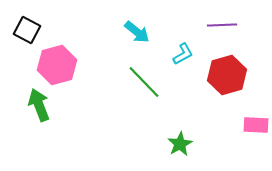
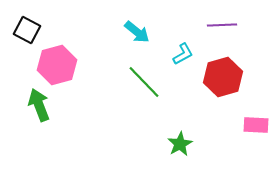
red hexagon: moved 4 px left, 2 px down
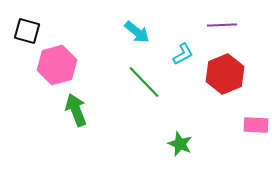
black square: moved 1 px down; rotated 12 degrees counterclockwise
red hexagon: moved 2 px right, 3 px up; rotated 6 degrees counterclockwise
green arrow: moved 37 px right, 5 px down
green star: rotated 20 degrees counterclockwise
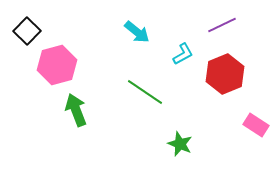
purple line: rotated 24 degrees counterclockwise
black square: rotated 28 degrees clockwise
green line: moved 1 px right, 10 px down; rotated 12 degrees counterclockwise
pink rectangle: rotated 30 degrees clockwise
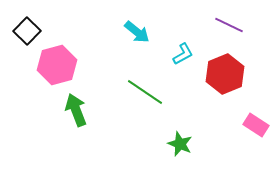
purple line: moved 7 px right; rotated 52 degrees clockwise
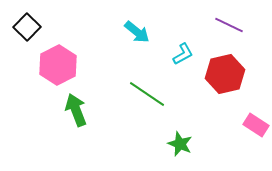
black square: moved 4 px up
pink hexagon: moved 1 px right; rotated 12 degrees counterclockwise
red hexagon: rotated 9 degrees clockwise
green line: moved 2 px right, 2 px down
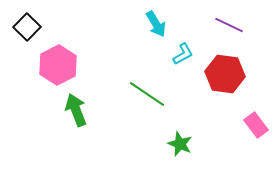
cyan arrow: moved 19 px right, 8 px up; rotated 20 degrees clockwise
red hexagon: rotated 21 degrees clockwise
pink rectangle: rotated 20 degrees clockwise
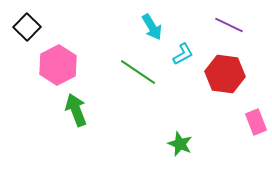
cyan arrow: moved 4 px left, 3 px down
green line: moved 9 px left, 22 px up
pink rectangle: moved 3 px up; rotated 15 degrees clockwise
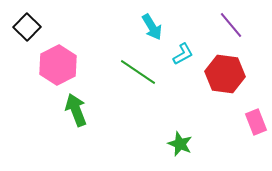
purple line: moved 2 px right; rotated 24 degrees clockwise
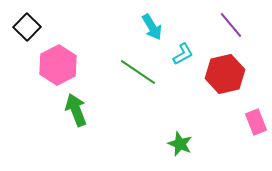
red hexagon: rotated 21 degrees counterclockwise
